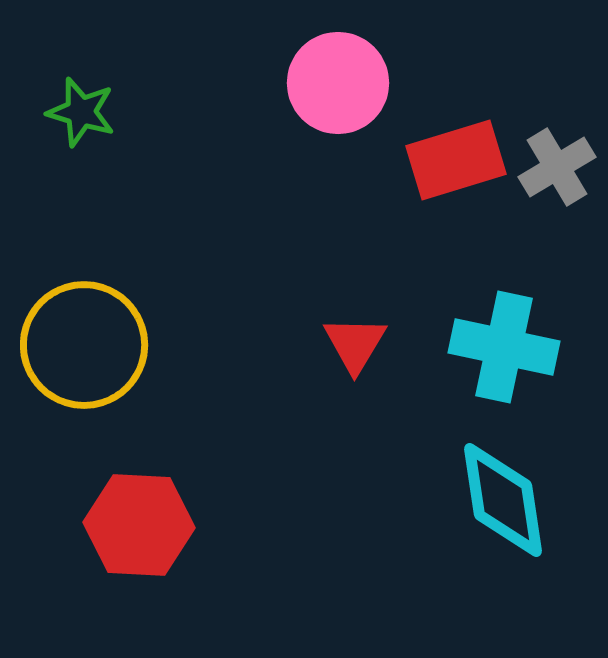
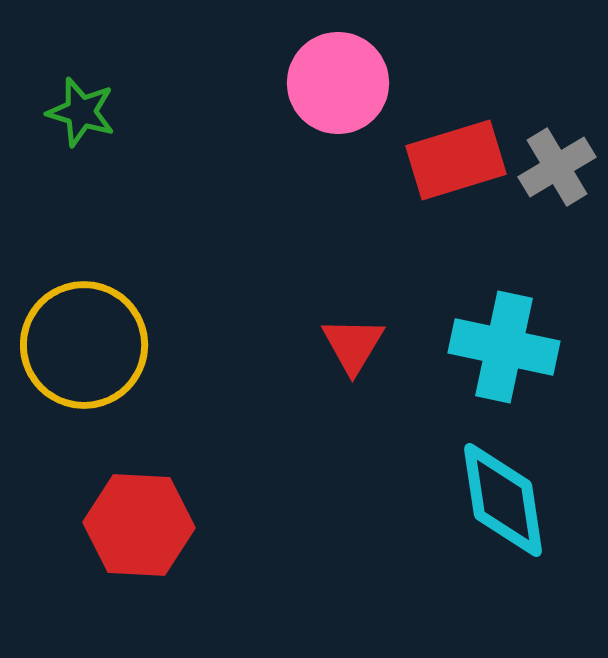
red triangle: moved 2 px left, 1 px down
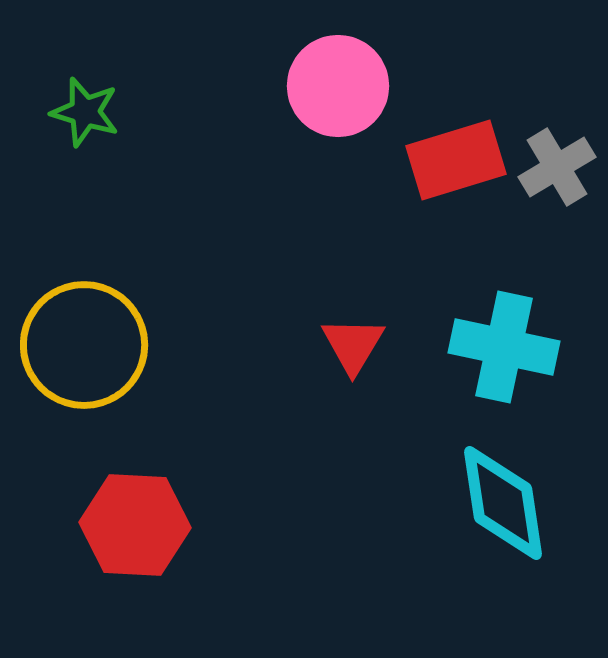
pink circle: moved 3 px down
green star: moved 4 px right
cyan diamond: moved 3 px down
red hexagon: moved 4 px left
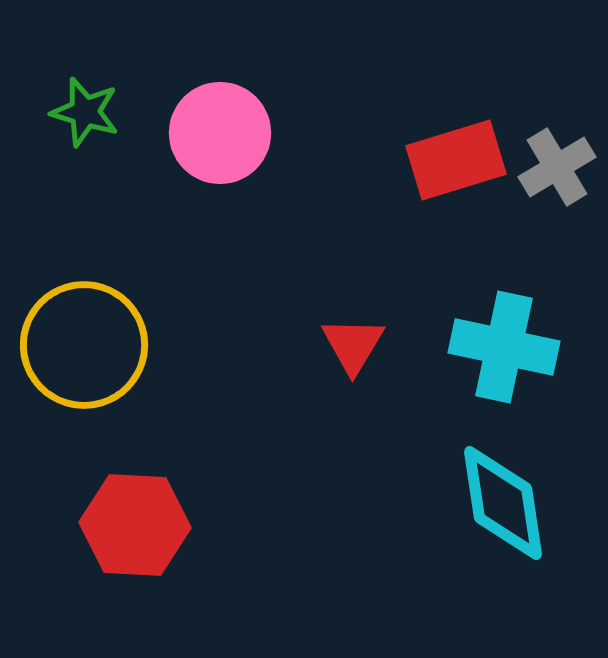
pink circle: moved 118 px left, 47 px down
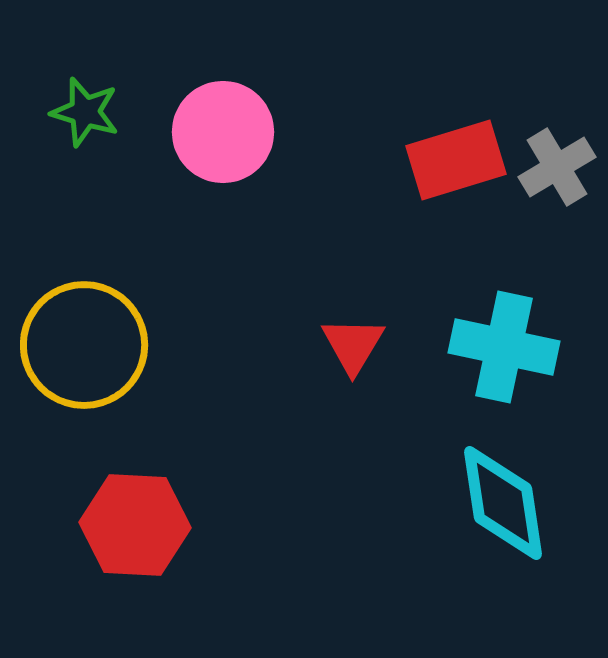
pink circle: moved 3 px right, 1 px up
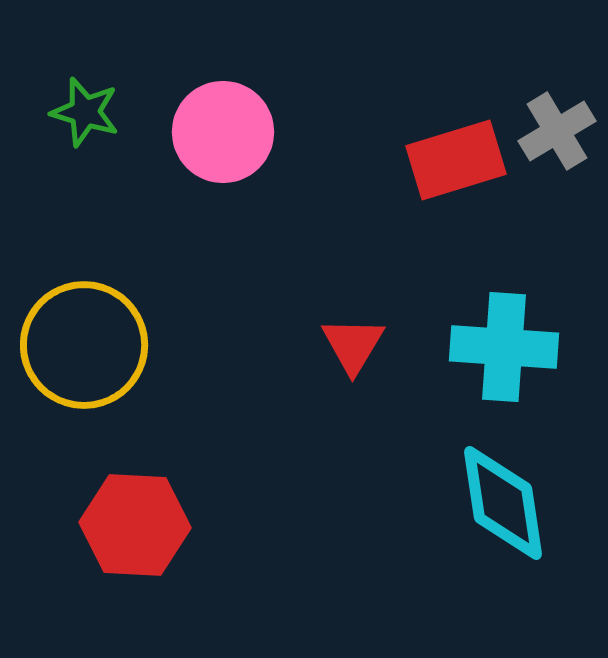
gray cross: moved 36 px up
cyan cross: rotated 8 degrees counterclockwise
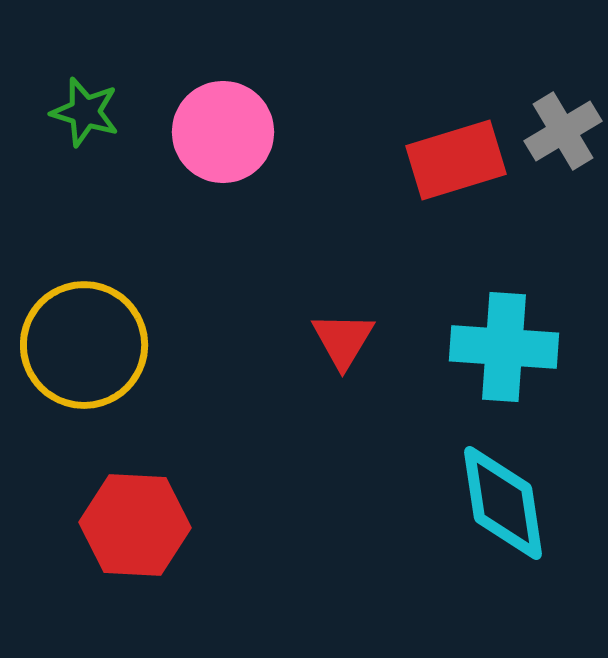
gray cross: moved 6 px right
red triangle: moved 10 px left, 5 px up
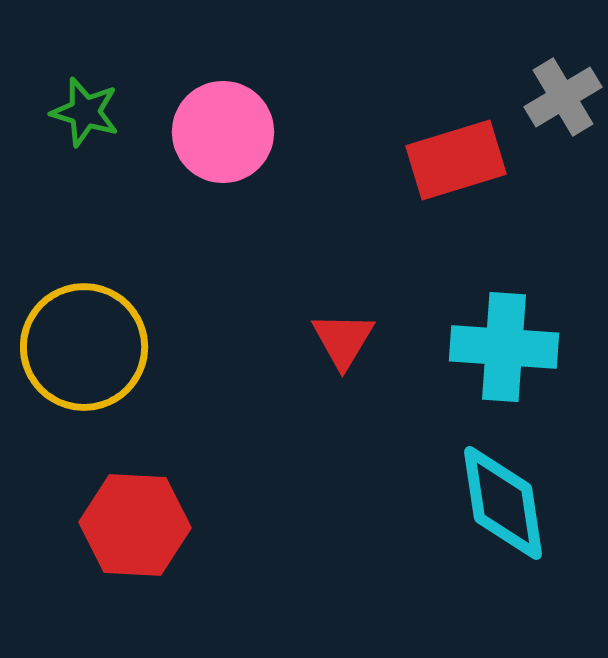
gray cross: moved 34 px up
yellow circle: moved 2 px down
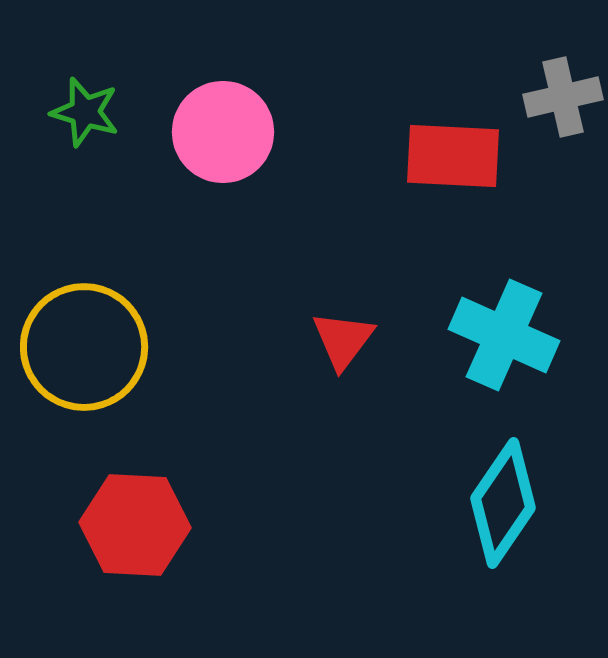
gray cross: rotated 18 degrees clockwise
red rectangle: moved 3 px left, 4 px up; rotated 20 degrees clockwise
red triangle: rotated 6 degrees clockwise
cyan cross: moved 12 px up; rotated 20 degrees clockwise
cyan diamond: rotated 43 degrees clockwise
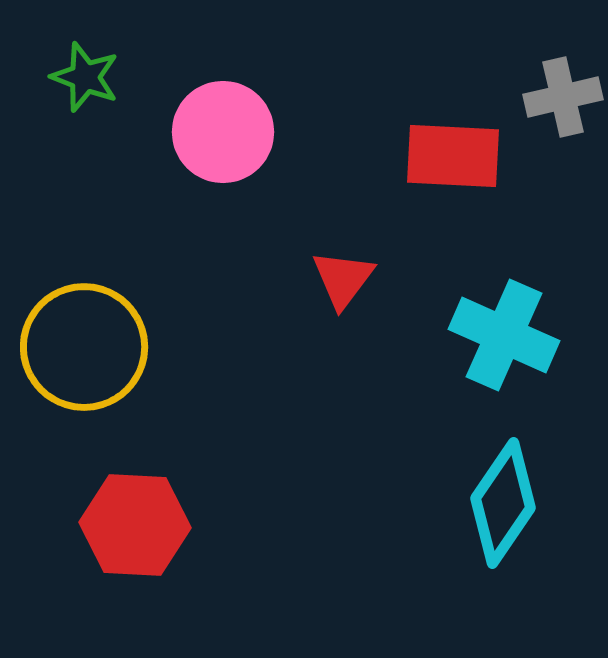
green star: moved 35 px up; rotated 4 degrees clockwise
red triangle: moved 61 px up
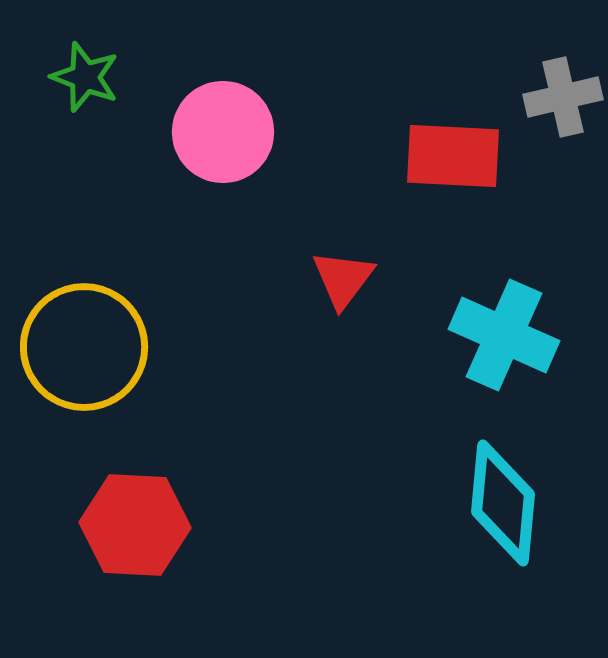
cyan diamond: rotated 29 degrees counterclockwise
